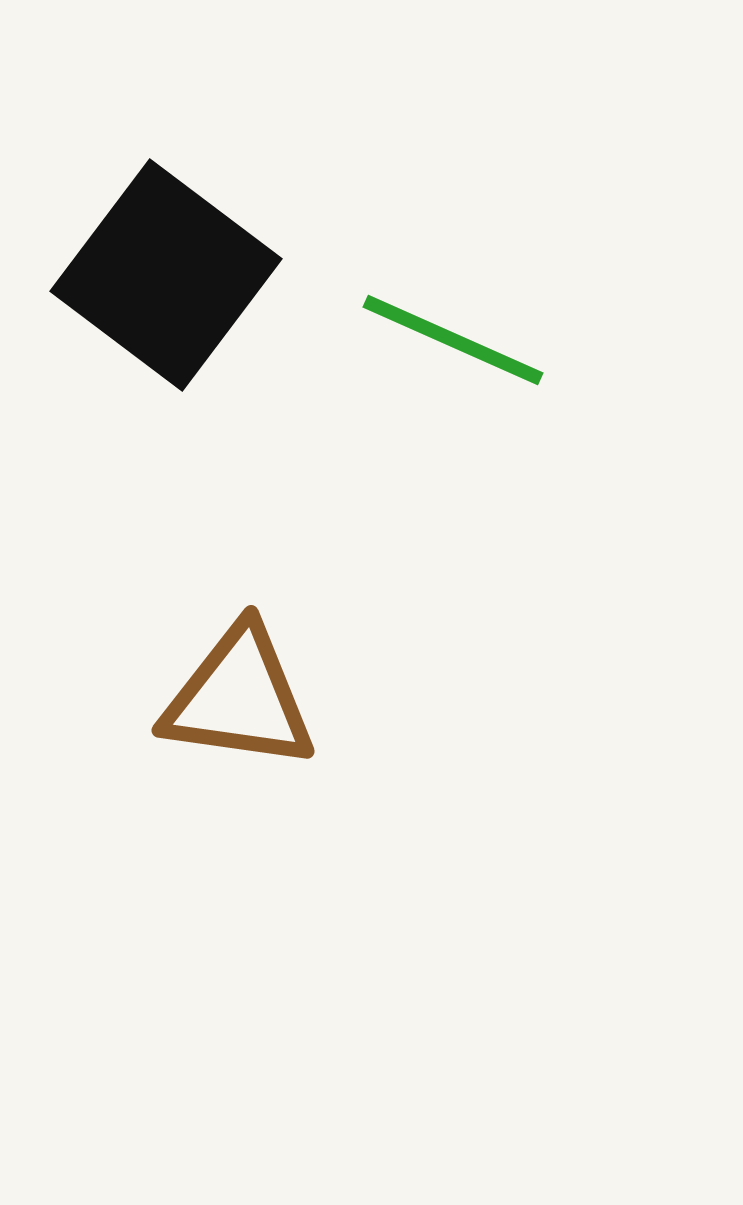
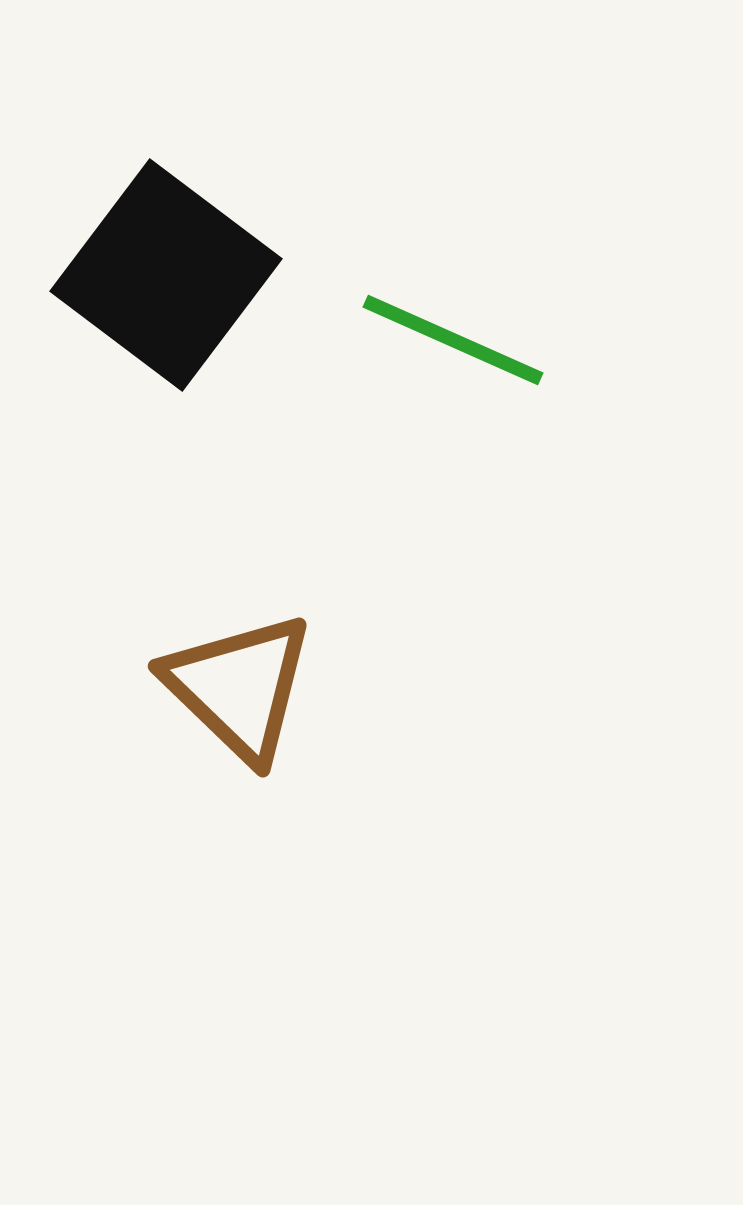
brown triangle: moved 11 px up; rotated 36 degrees clockwise
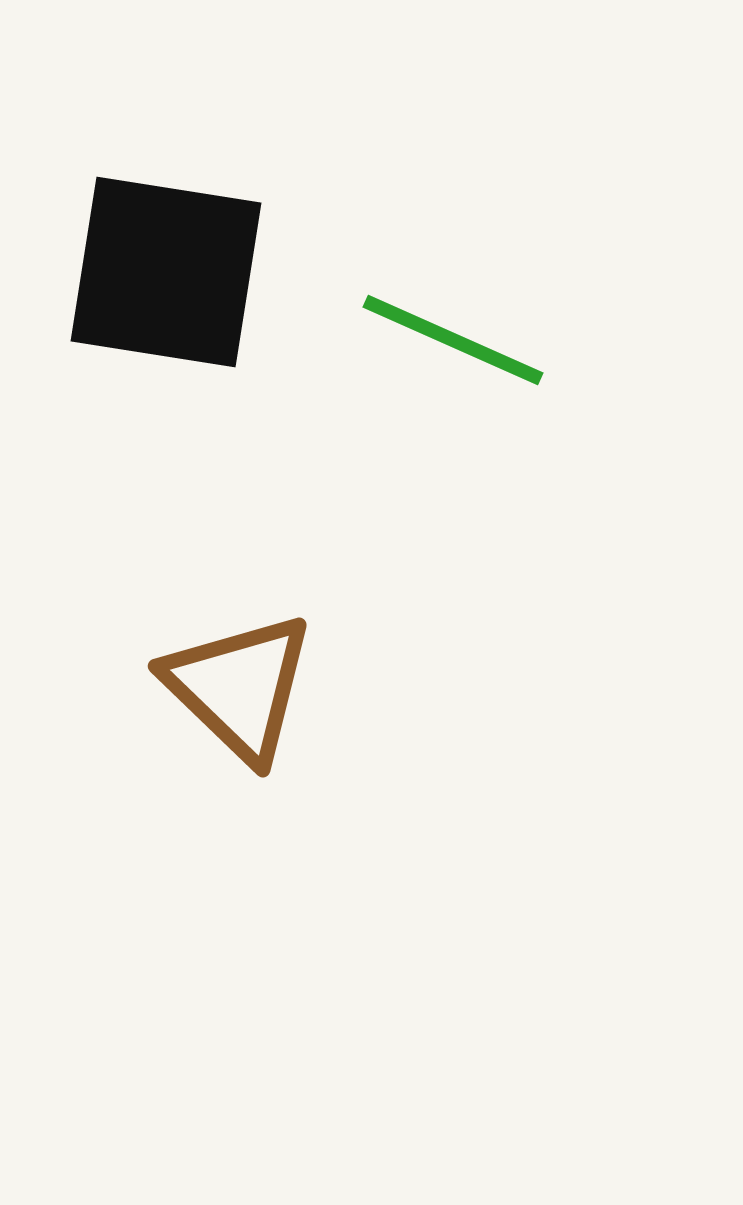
black square: moved 3 px up; rotated 28 degrees counterclockwise
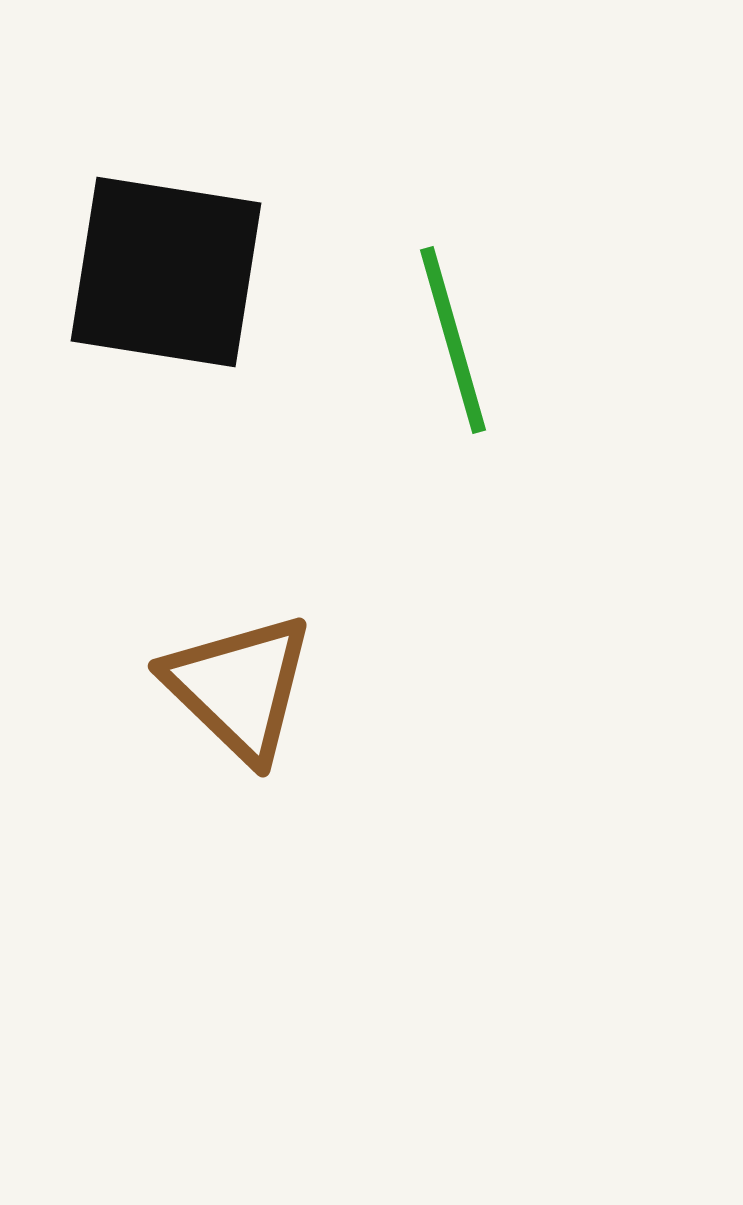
green line: rotated 50 degrees clockwise
